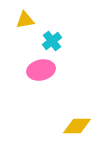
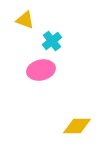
yellow triangle: rotated 30 degrees clockwise
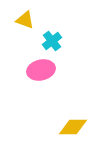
yellow diamond: moved 4 px left, 1 px down
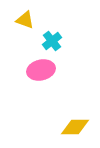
yellow diamond: moved 2 px right
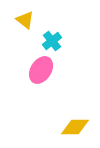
yellow triangle: rotated 18 degrees clockwise
pink ellipse: rotated 44 degrees counterclockwise
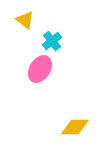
pink ellipse: moved 1 px left, 1 px up
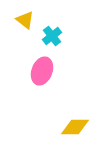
cyan cross: moved 5 px up
pink ellipse: moved 2 px right, 2 px down; rotated 12 degrees counterclockwise
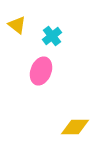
yellow triangle: moved 8 px left, 5 px down
pink ellipse: moved 1 px left
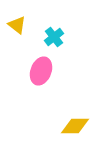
cyan cross: moved 2 px right, 1 px down
yellow diamond: moved 1 px up
